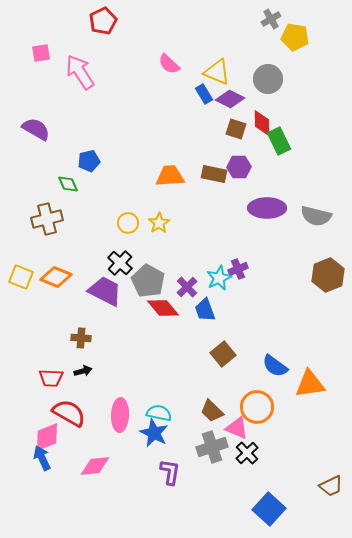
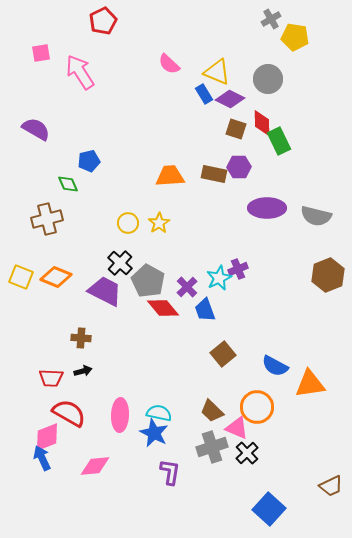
blue semicircle at (275, 366): rotated 8 degrees counterclockwise
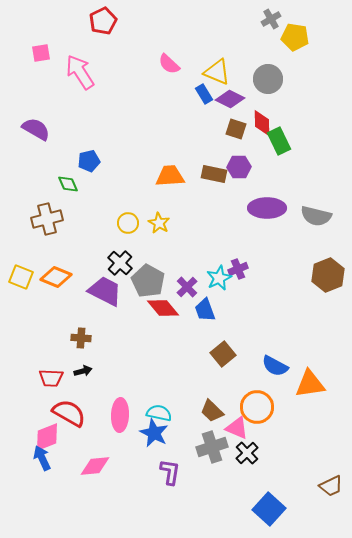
yellow star at (159, 223): rotated 10 degrees counterclockwise
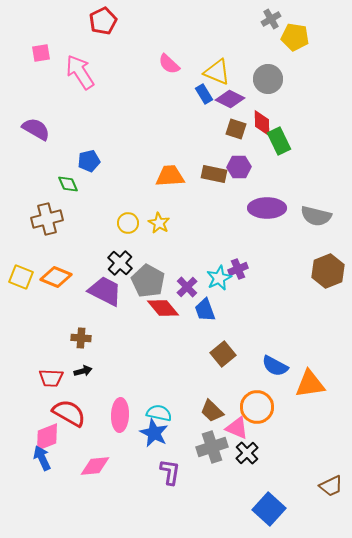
brown hexagon at (328, 275): moved 4 px up
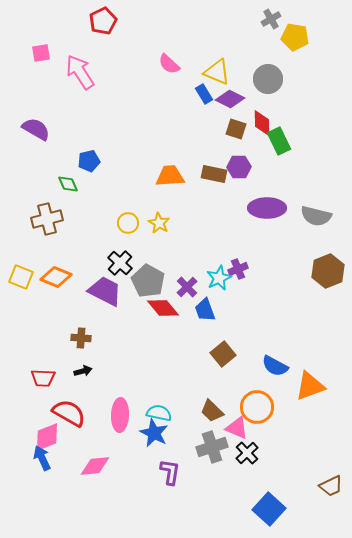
red trapezoid at (51, 378): moved 8 px left
orange triangle at (310, 384): moved 2 px down; rotated 12 degrees counterclockwise
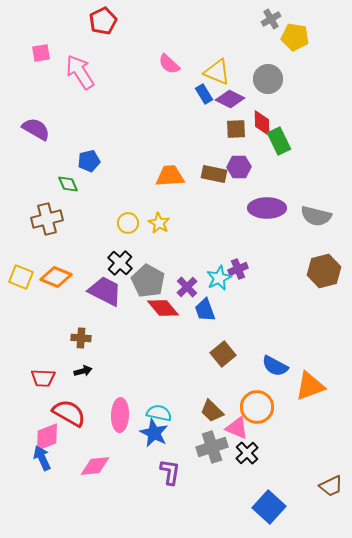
brown square at (236, 129): rotated 20 degrees counterclockwise
brown hexagon at (328, 271): moved 4 px left; rotated 8 degrees clockwise
blue square at (269, 509): moved 2 px up
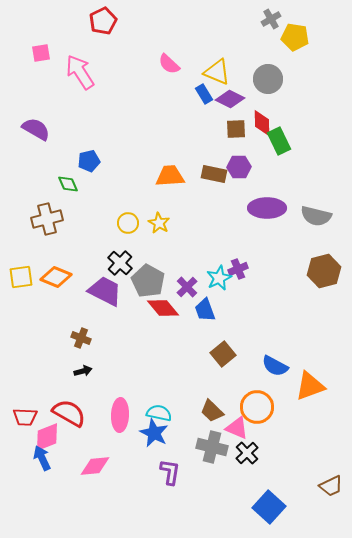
yellow square at (21, 277): rotated 30 degrees counterclockwise
brown cross at (81, 338): rotated 18 degrees clockwise
red trapezoid at (43, 378): moved 18 px left, 39 px down
gray cross at (212, 447): rotated 32 degrees clockwise
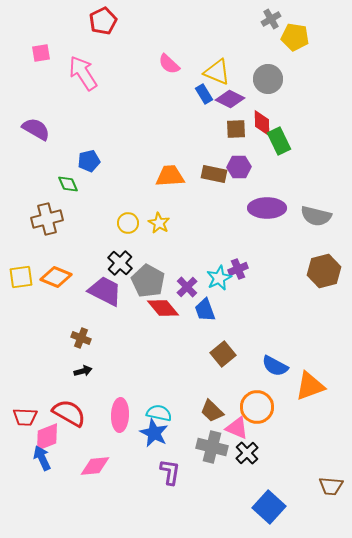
pink arrow at (80, 72): moved 3 px right, 1 px down
brown trapezoid at (331, 486): rotated 30 degrees clockwise
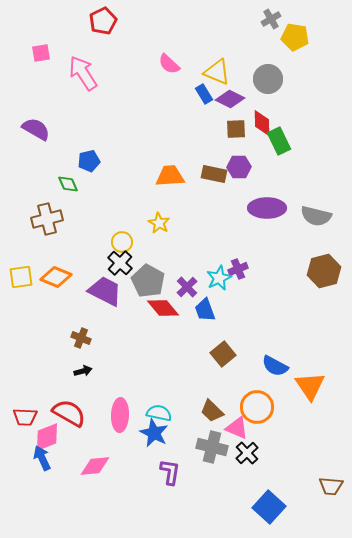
yellow circle at (128, 223): moved 6 px left, 19 px down
orange triangle at (310, 386): rotated 44 degrees counterclockwise
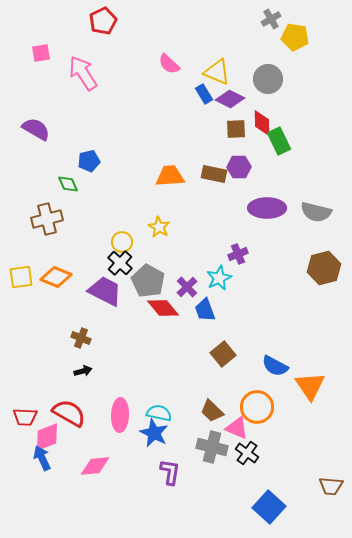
gray semicircle at (316, 216): moved 4 px up
yellow star at (159, 223): moved 4 px down
purple cross at (238, 269): moved 15 px up
brown hexagon at (324, 271): moved 3 px up
black cross at (247, 453): rotated 10 degrees counterclockwise
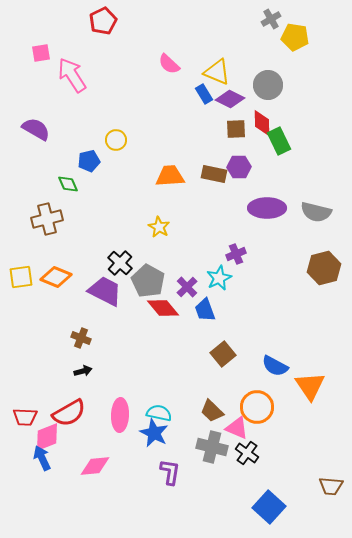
pink arrow at (83, 73): moved 11 px left, 2 px down
gray circle at (268, 79): moved 6 px down
yellow circle at (122, 242): moved 6 px left, 102 px up
purple cross at (238, 254): moved 2 px left
red semicircle at (69, 413): rotated 120 degrees clockwise
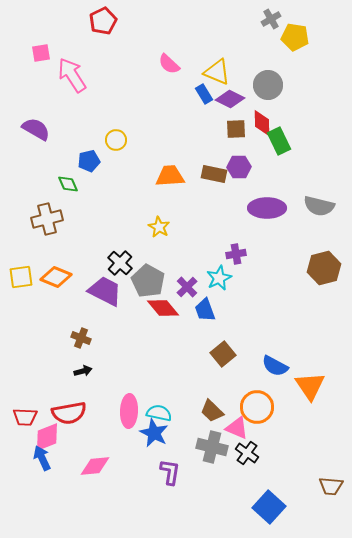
gray semicircle at (316, 212): moved 3 px right, 6 px up
purple cross at (236, 254): rotated 12 degrees clockwise
red semicircle at (69, 413): rotated 20 degrees clockwise
pink ellipse at (120, 415): moved 9 px right, 4 px up
